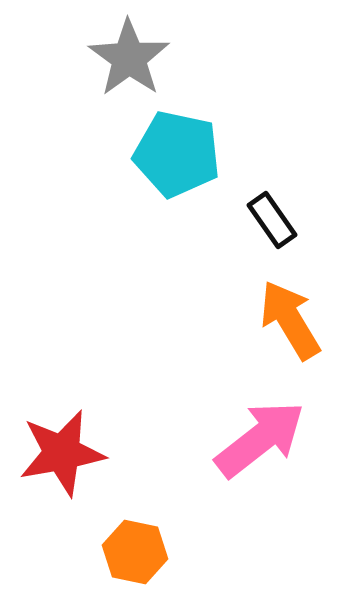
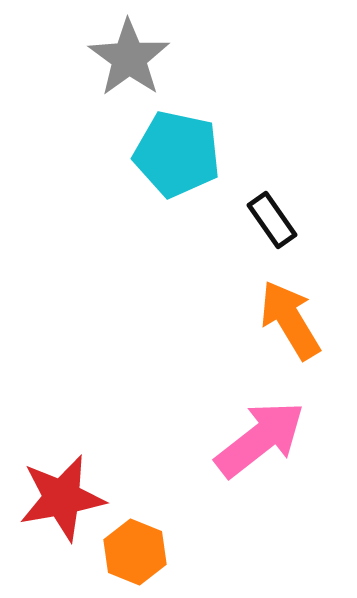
red star: moved 45 px down
orange hexagon: rotated 10 degrees clockwise
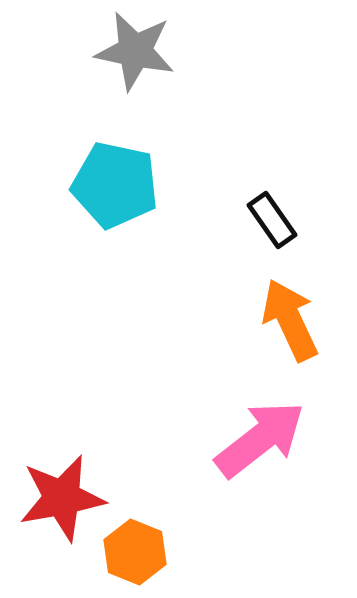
gray star: moved 6 px right, 7 px up; rotated 24 degrees counterclockwise
cyan pentagon: moved 62 px left, 31 px down
orange arrow: rotated 6 degrees clockwise
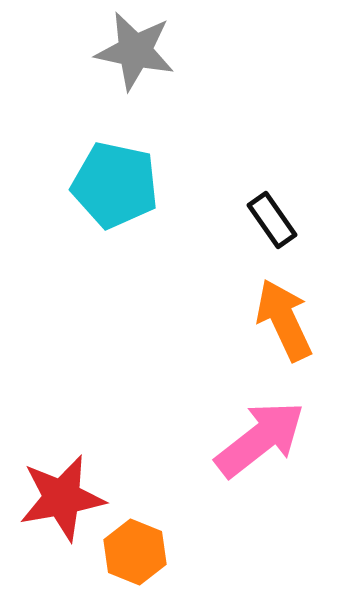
orange arrow: moved 6 px left
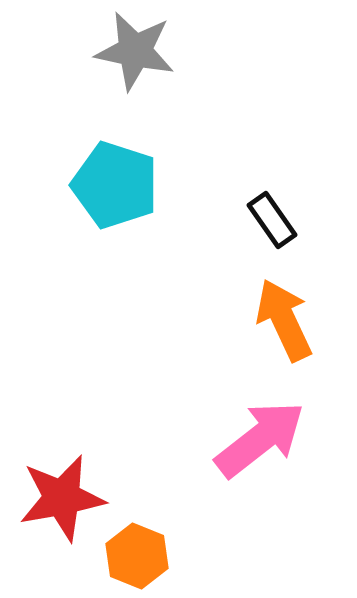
cyan pentagon: rotated 6 degrees clockwise
orange hexagon: moved 2 px right, 4 px down
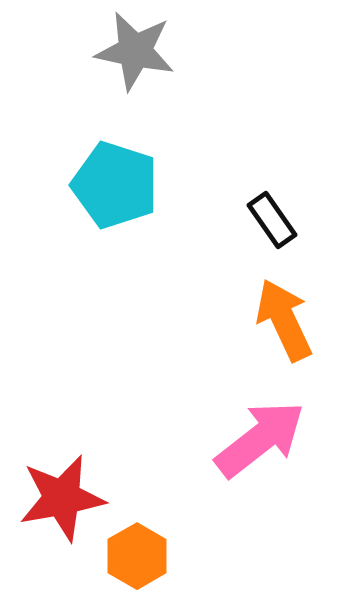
orange hexagon: rotated 8 degrees clockwise
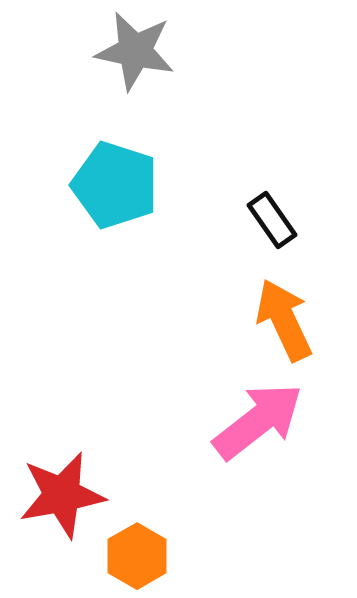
pink arrow: moved 2 px left, 18 px up
red star: moved 3 px up
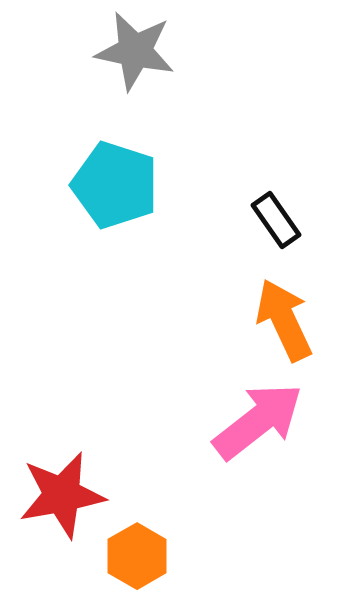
black rectangle: moved 4 px right
